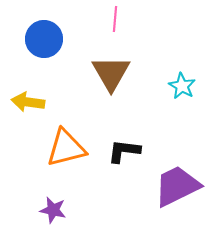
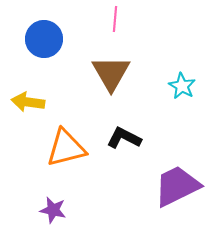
black L-shape: moved 13 px up; rotated 20 degrees clockwise
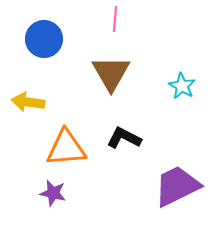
orange triangle: rotated 9 degrees clockwise
purple star: moved 17 px up
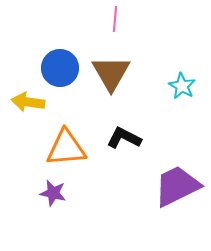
blue circle: moved 16 px right, 29 px down
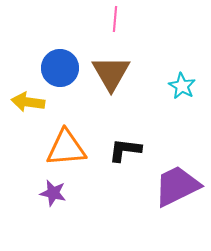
black L-shape: moved 1 px right, 12 px down; rotated 20 degrees counterclockwise
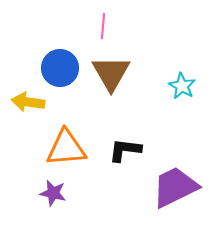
pink line: moved 12 px left, 7 px down
purple trapezoid: moved 2 px left, 1 px down
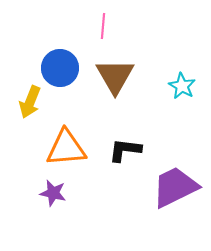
brown triangle: moved 4 px right, 3 px down
yellow arrow: moved 2 px right; rotated 76 degrees counterclockwise
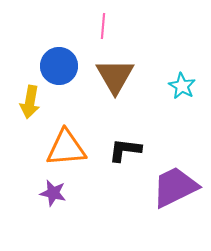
blue circle: moved 1 px left, 2 px up
yellow arrow: rotated 12 degrees counterclockwise
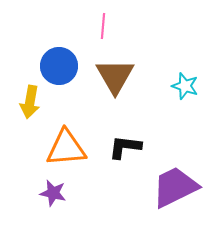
cyan star: moved 3 px right; rotated 12 degrees counterclockwise
black L-shape: moved 3 px up
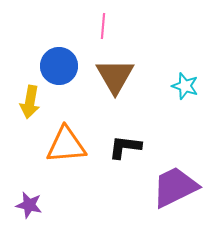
orange triangle: moved 3 px up
purple star: moved 24 px left, 12 px down
